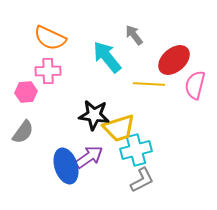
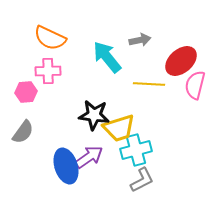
gray arrow: moved 6 px right, 5 px down; rotated 115 degrees clockwise
red ellipse: moved 7 px right, 1 px down
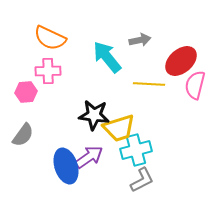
gray semicircle: moved 3 px down
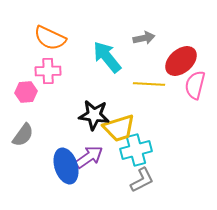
gray arrow: moved 4 px right, 2 px up
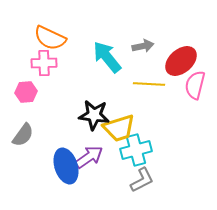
gray arrow: moved 1 px left, 8 px down
pink cross: moved 4 px left, 8 px up
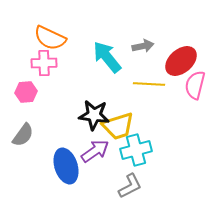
yellow trapezoid: moved 1 px left, 2 px up
purple arrow: moved 6 px right, 6 px up
gray L-shape: moved 12 px left, 6 px down
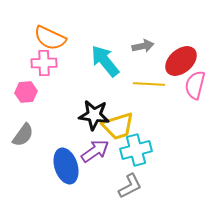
cyan arrow: moved 2 px left, 4 px down
